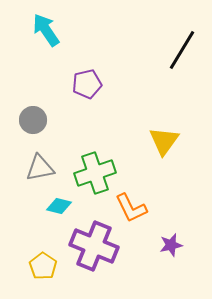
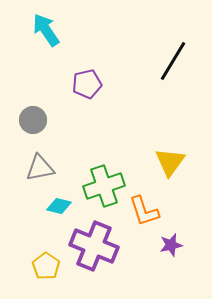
black line: moved 9 px left, 11 px down
yellow triangle: moved 6 px right, 21 px down
green cross: moved 9 px right, 13 px down
orange L-shape: moved 13 px right, 3 px down; rotated 8 degrees clockwise
yellow pentagon: moved 3 px right
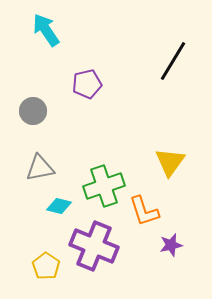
gray circle: moved 9 px up
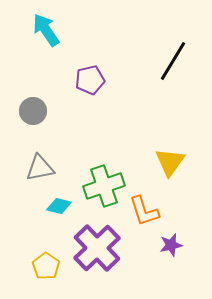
purple pentagon: moved 3 px right, 4 px up
purple cross: moved 3 px right, 2 px down; rotated 24 degrees clockwise
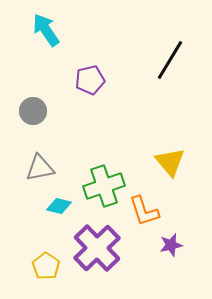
black line: moved 3 px left, 1 px up
yellow triangle: rotated 16 degrees counterclockwise
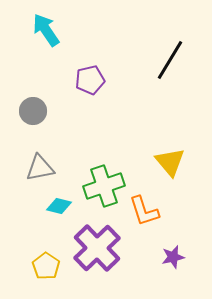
purple star: moved 2 px right, 12 px down
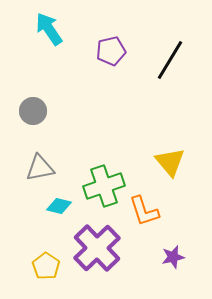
cyan arrow: moved 3 px right, 1 px up
purple pentagon: moved 21 px right, 29 px up
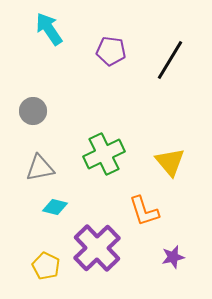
purple pentagon: rotated 20 degrees clockwise
green cross: moved 32 px up; rotated 6 degrees counterclockwise
cyan diamond: moved 4 px left, 1 px down
yellow pentagon: rotated 8 degrees counterclockwise
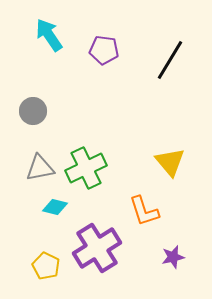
cyan arrow: moved 6 px down
purple pentagon: moved 7 px left, 1 px up
green cross: moved 18 px left, 14 px down
purple cross: rotated 12 degrees clockwise
